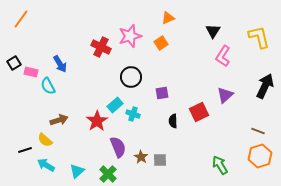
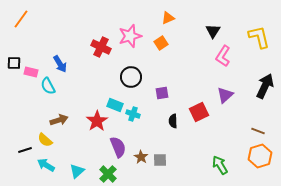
black square: rotated 32 degrees clockwise
cyan rectangle: rotated 63 degrees clockwise
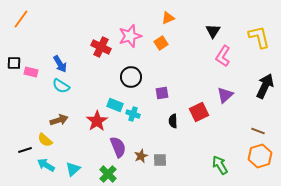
cyan semicircle: moved 13 px right; rotated 30 degrees counterclockwise
brown star: moved 1 px up; rotated 16 degrees clockwise
cyan triangle: moved 4 px left, 2 px up
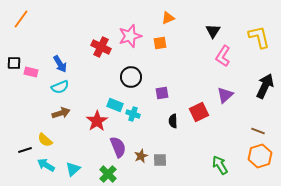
orange square: moved 1 px left; rotated 24 degrees clockwise
cyan semicircle: moved 1 px left, 1 px down; rotated 54 degrees counterclockwise
brown arrow: moved 2 px right, 7 px up
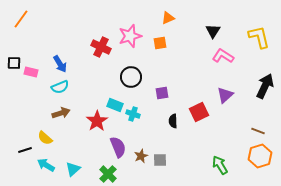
pink L-shape: rotated 90 degrees clockwise
yellow semicircle: moved 2 px up
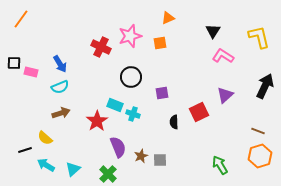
black semicircle: moved 1 px right, 1 px down
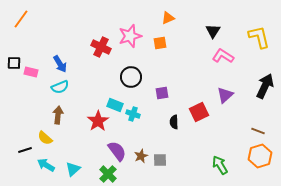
brown arrow: moved 3 px left, 2 px down; rotated 66 degrees counterclockwise
red star: moved 1 px right
purple semicircle: moved 1 px left, 4 px down; rotated 15 degrees counterclockwise
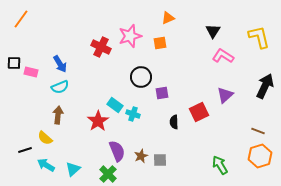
black circle: moved 10 px right
cyan rectangle: rotated 14 degrees clockwise
purple semicircle: rotated 15 degrees clockwise
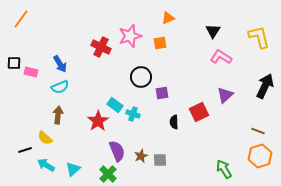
pink L-shape: moved 2 px left, 1 px down
green arrow: moved 4 px right, 4 px down
